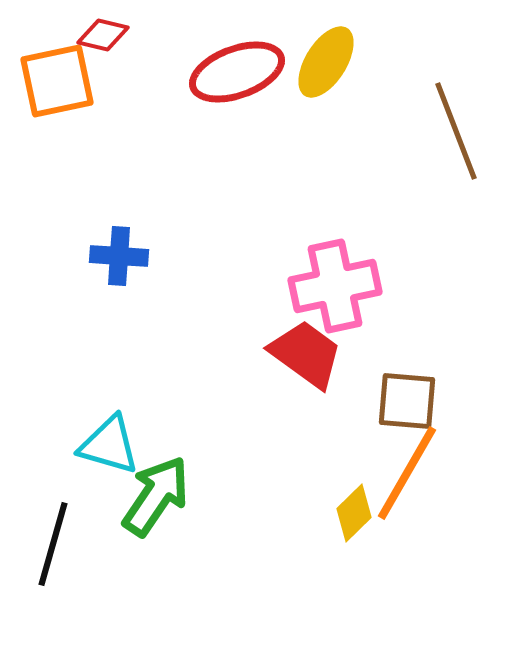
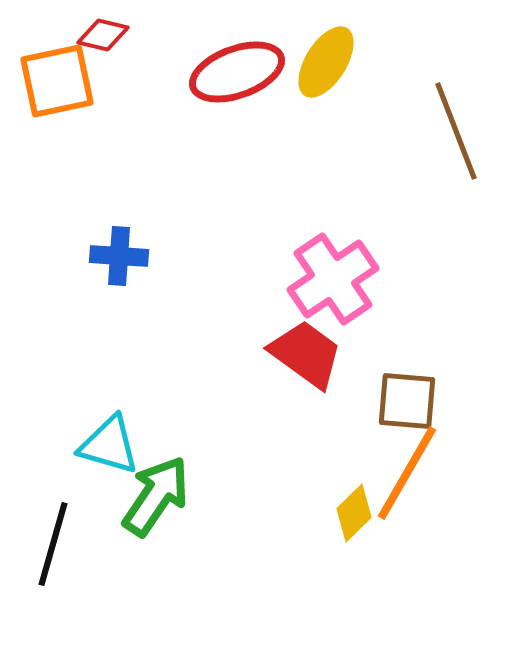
pink cross: moved 2 px left, 7 px up; rotated 22 degrees counterclockwise
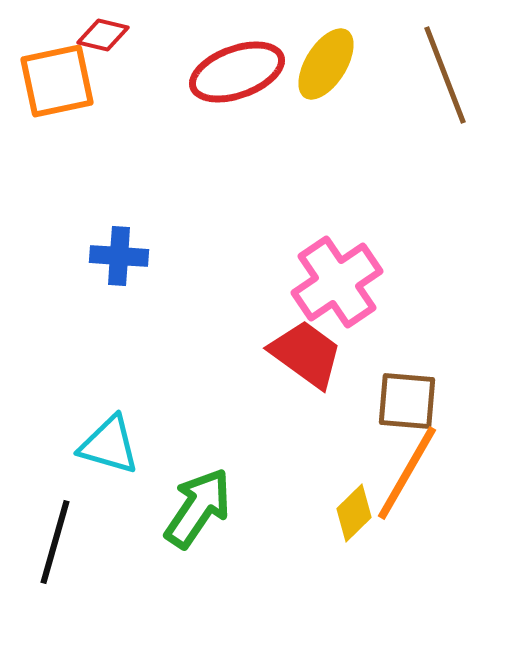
yellow ellipse: moved 2 px down
brown line: moved 11 px left, 56 px up
pink cross: moved 4 px right, 3 px down
green arrow: moved 42 px right, 12 px down
black line: moved 2 px right, 2 px up
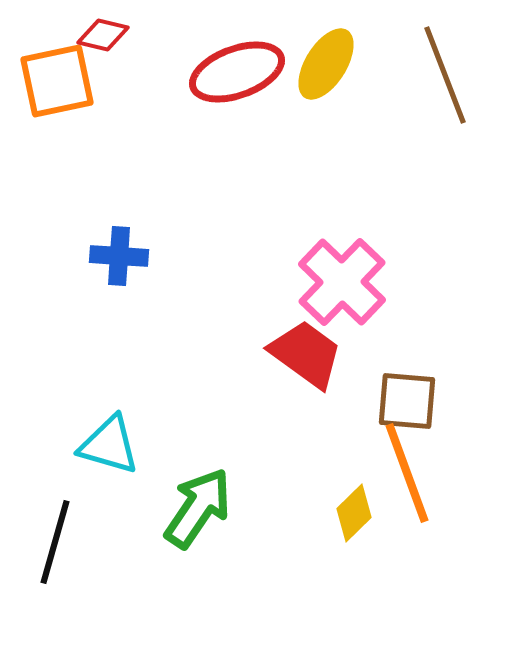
pink cross: moved 5 px right; rotated 12 degrees counterclockwise
orange line: rotated 50 degrees counterclockwise
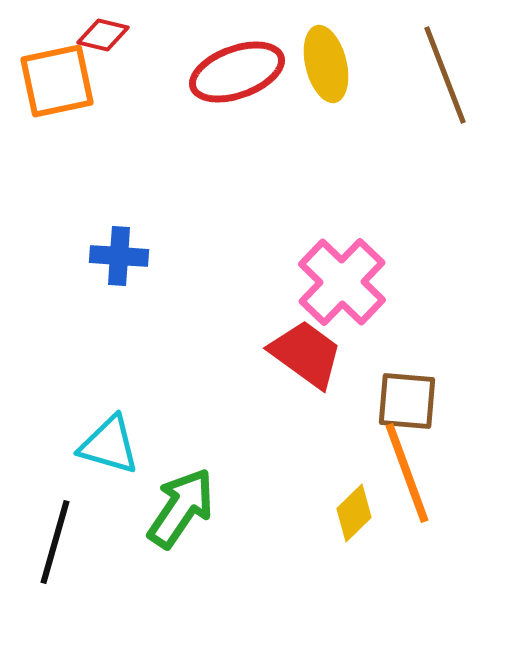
yellow ellipse: rotated 46 degrees counterclockwise
green arrow: moved 17 px left
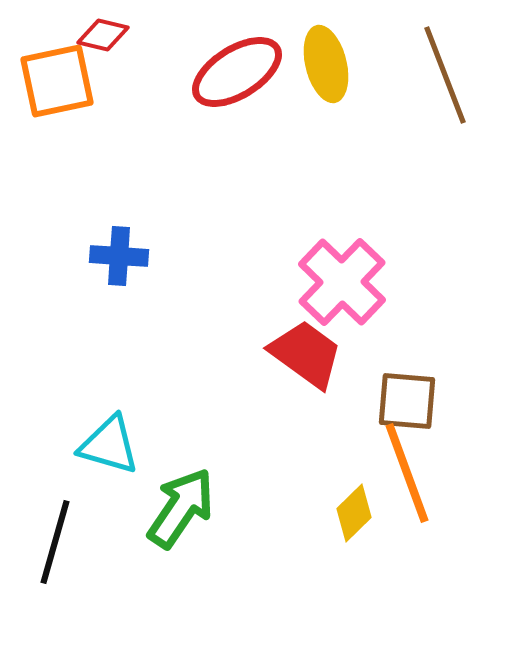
red ellipse: rotated 12 degrees counterclockwise
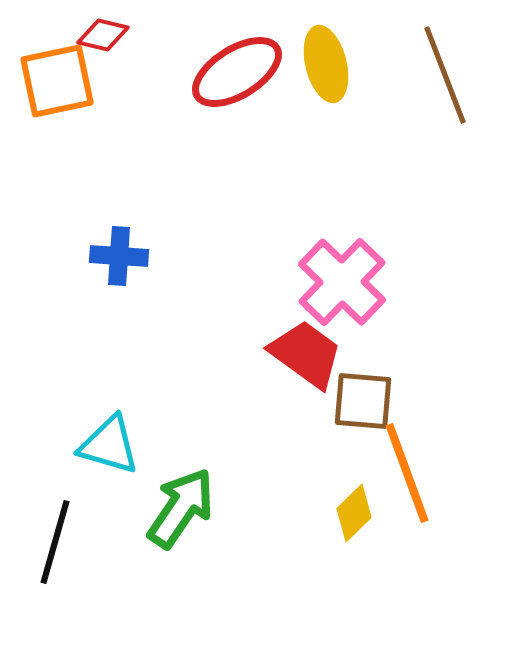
brown square: moved 44 px left
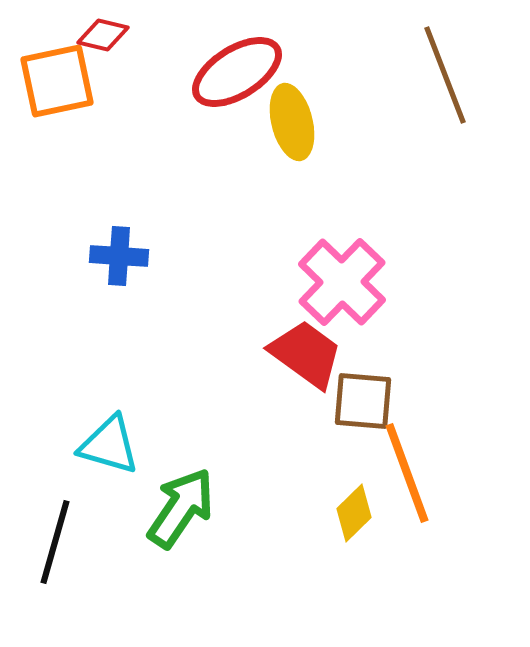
yellow ellipse: moved 34 px left, 58 px down
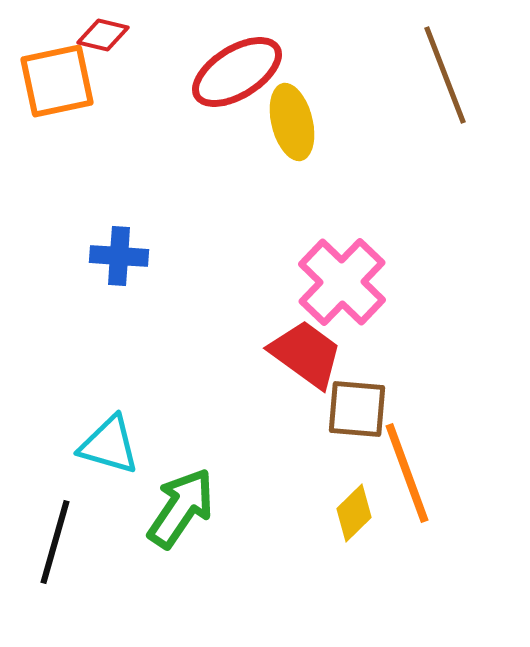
brown square: moved 6 px left, 8 px down
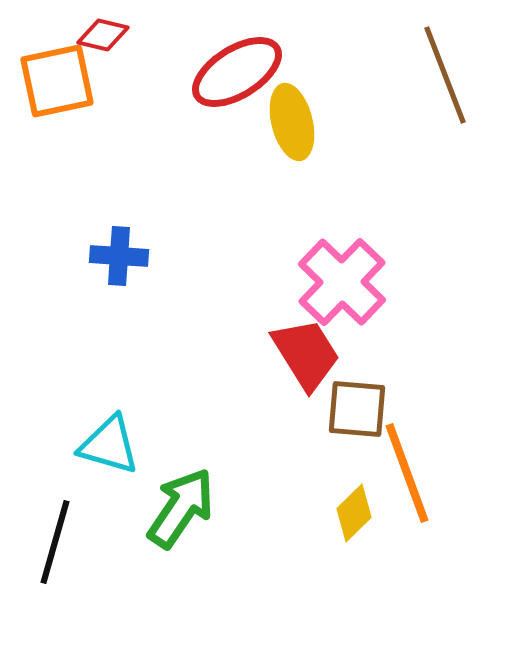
red trapezoid: rotated 22 degrees clockwise
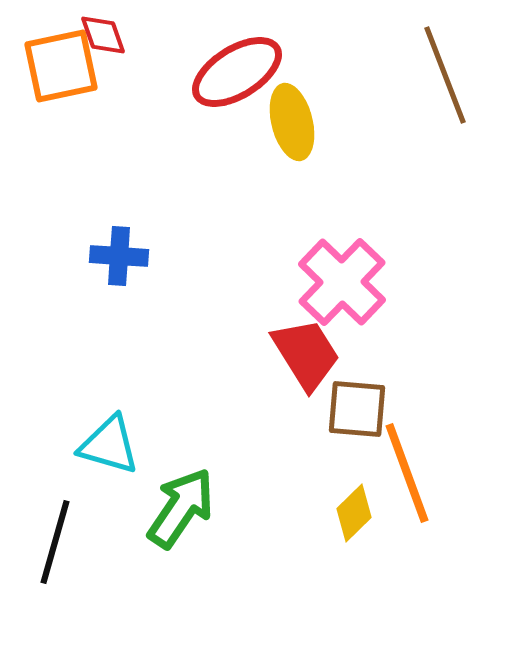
red diamond: rotated 57 degrees clockwise
orange square: moved 4 px right, 15 px up
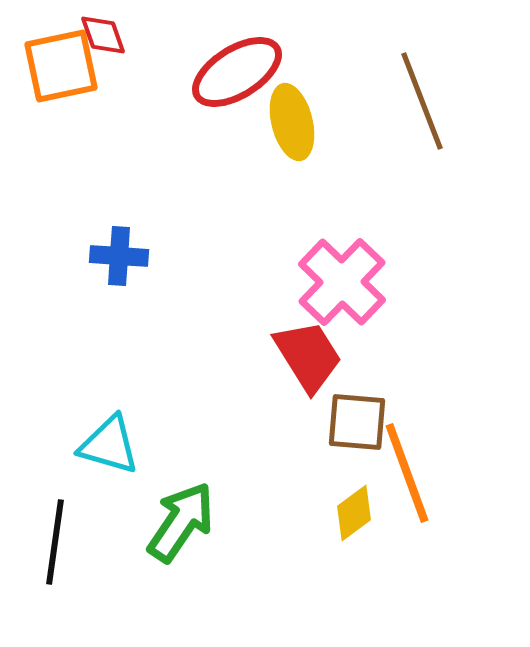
brown line: moved 23 px left, 26 px down
red trapezoid: moved 2 px right, 2 px down
brown square: moved 13 px down
green arrow: moved 14 px down
yellow diamond: rotated 8 degrees clockwise
black line: rotated 8 degrees counterclockwise
